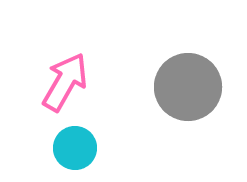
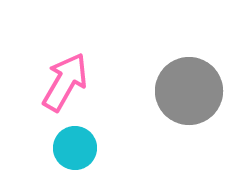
gray circle: moved 1 px right, 4 px down
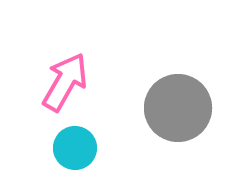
gray circle: moved 11 px left, 17 px down
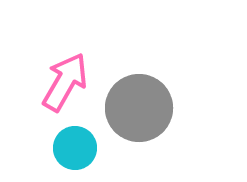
gray circle: moved 39 px left
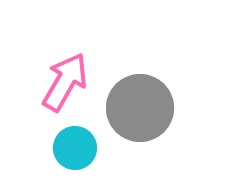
gray circle: moved 1 px right
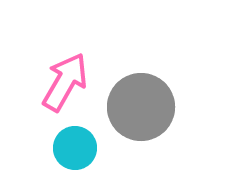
gray circle: moved 1 px right, 1 px up
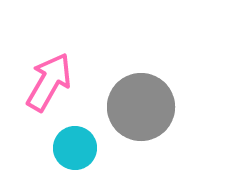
pink arrow: moved 16 px left
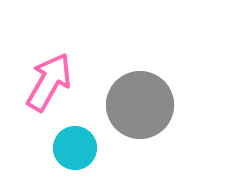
gray circle: moved 1 px left, 2 px up
